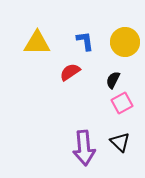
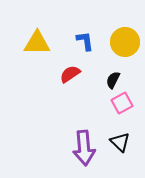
red semicircle: moved 2 px down
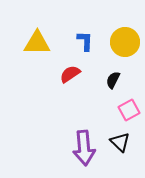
blue L-shape: rotated 10 degrees clockwise
pink square: moved 7 px right, 7 px down
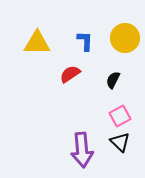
yellow circle: moved 4 px up
pink square: moved 9 px left, 6 px down
purple arrow: moved 2 px left, 2 px down
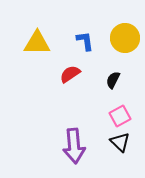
blue L-shape: rotated 10 degrees counterclockwise
purple arrow: moved 8 px left, 4 px up
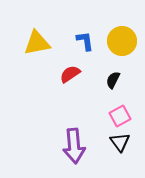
yellow circle: moved 3 px left, 3 px down
yellow triangle: rotated 12 degrees counterclockwise
black triangle: rotated 10 degrees clockwise
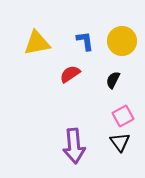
pink square: moved 3 px right
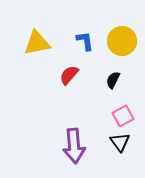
red semicircle: moved 1 px left, 1 px down; rotated 15 degrees counterclockwise
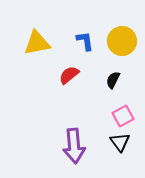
red semicircle: rotated 10 degrees clockwise
